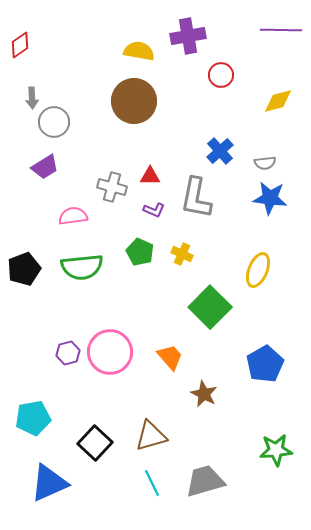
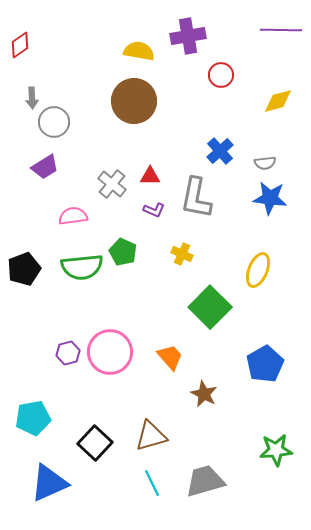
gray cross: moved 3 px up; rotated 24 degrees clockwise
green pentagon: moved 17 px left
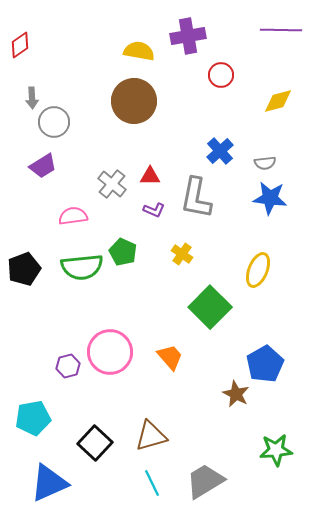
purple trapezoid: moved 2 px left, 1 px up
yellow cross: rotated 10 degrees clockwise
purple hexagon: moved 13 px down
brown star: moved 32 px right
gray trapezoid: rotated 15 degrees counterclockwise
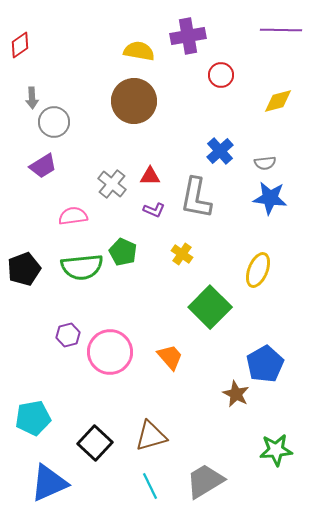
purple hexagon: moved 31 px up
cyan line: moved 2 px left, 3 px down
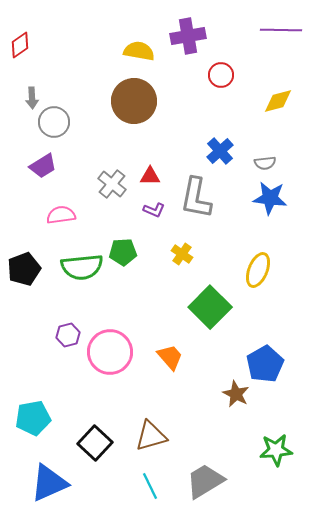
pink semicircle: moved 12 px left, 1 px up
green pentagon: rotated 28 degrees counterclockwise
